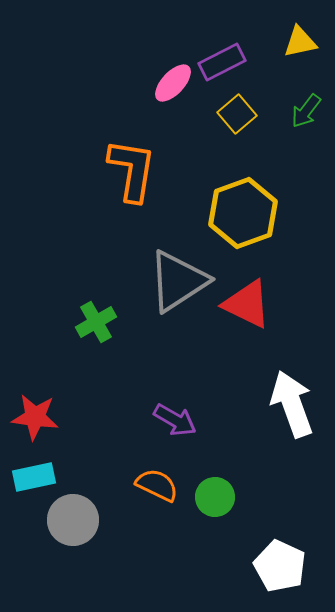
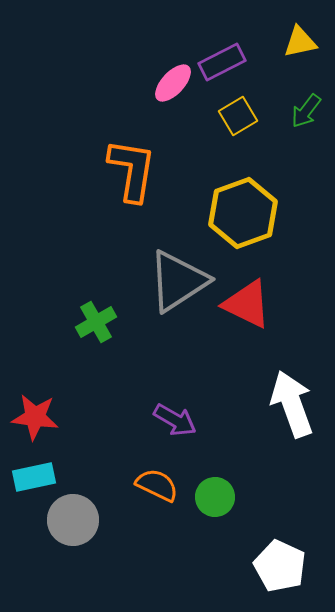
yellow square: moved 1 px right, 2 px down; rotated 9 degrees clockwise
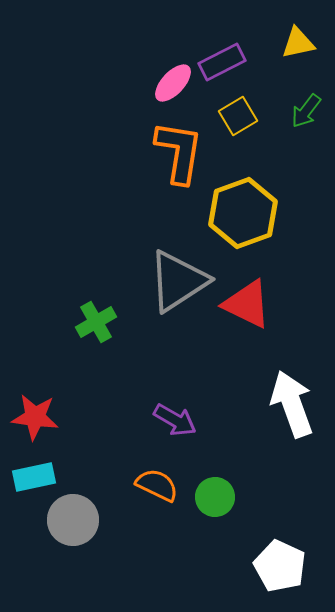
yellow triangle: moved 2 px left, 1 px down
orange L-shape: moved 47 px right, 18 px up
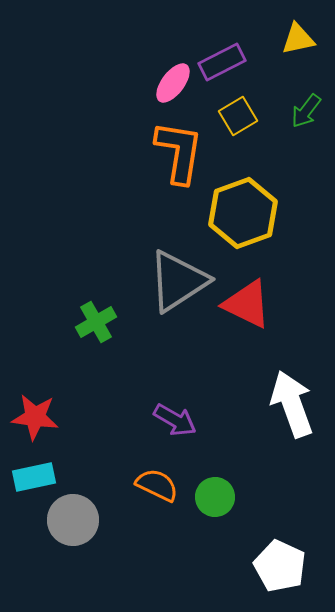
yellow triangle: moved 4 px up
pink ellipse: rotated 6 degrees counterclockwise
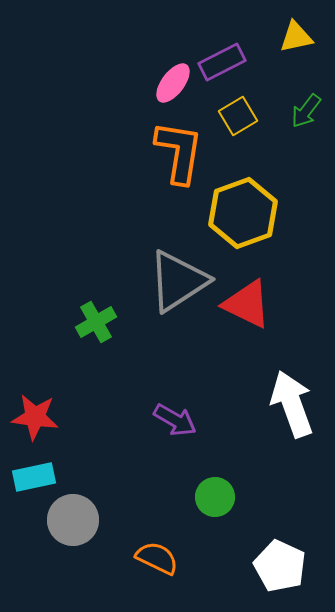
yellow triangle: moved 2 px left, 2 px up
orange semicircle: moved 73 px down
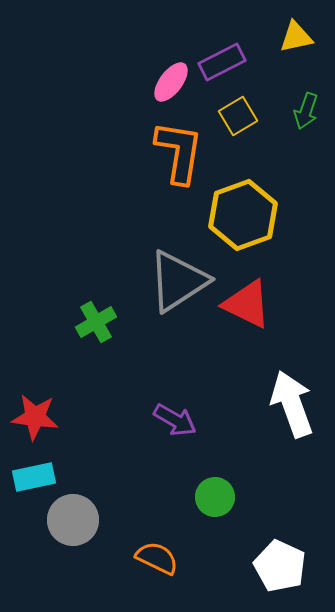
pink ellipse: moved 2 px left, 1 px up
green arrow: rotated 18 degrees counterclockwise
yellow hexagon: moved 2 px down
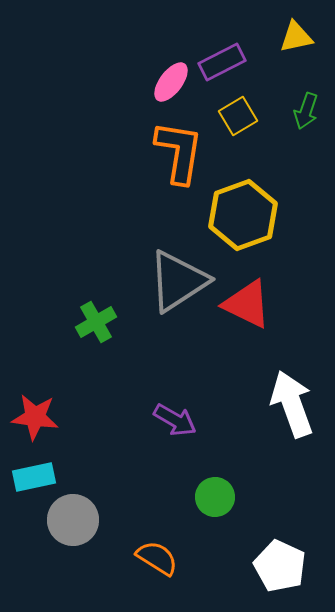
orange semicircle: rotated 6 degrees clockwise
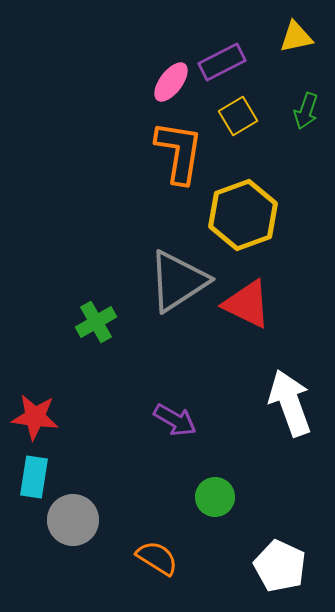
white arrow: moved 2 px left, 1 px up
cyan rectangle: rotated 69 degrees counterclockwise
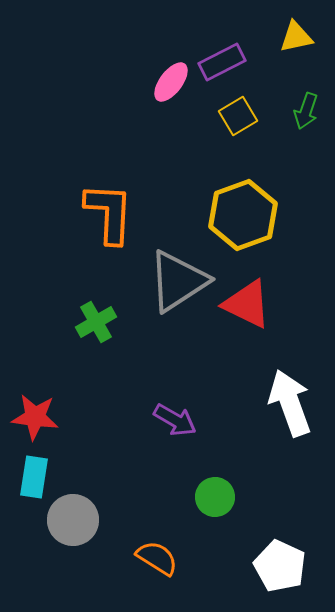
orange L-shape: moved 70 px left, 61 px down; rotated 6 degrees counterclockwise
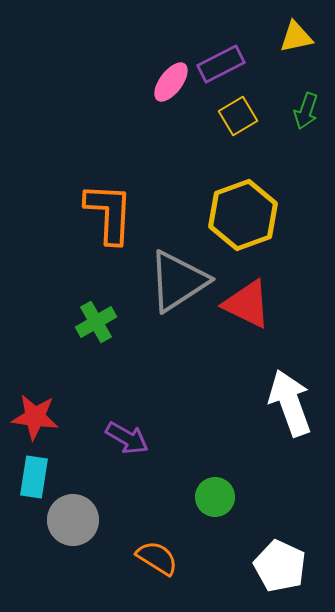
purple rectangle: moved 1 px left, 2 px down
purple arrow: moved 48 px left, 18 px down
